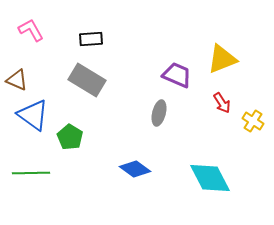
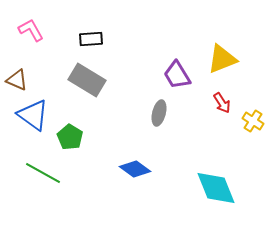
purple trapezoid: rotated 144 degrees counterclockwise
green line: moved 12 px right; rotated 30 degrees clockwise
cyan diamond: moved 6 px right, 10 px down; rotated 6 degrees clockwise
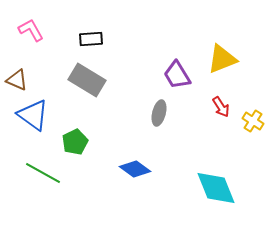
red arrow: moved 1 px left, 4 px down
green pentagon: moved 5 px right, 5 px down; rotated 15 degrees clockwise
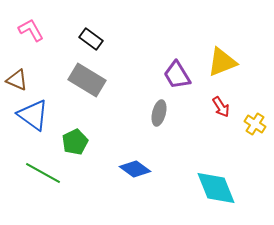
black rectangle: rotated 40 degrees clockwise
yellow triangle: moved 3 px down
yellow cross: moved 2 px right, 3 px down
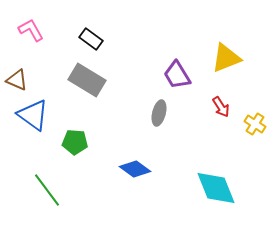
yellow triangle: moved 4 px right, 4 px up
green pentagon: rotated 30 degrees clockwise
green line: moved 4 px right, 17 px down; rotated 24 degrees clockwise
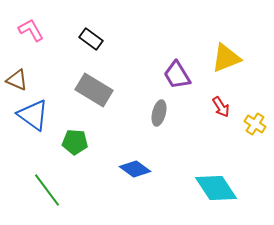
gray rectangle: moved 7 px right, 10 px down
cyan diamond: rotated 12 degrees counterclockwise
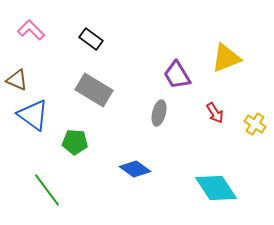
pink L-shape: rotated 16 degrees counterclockwise
red arrow: moved 6 px left, 6 px down
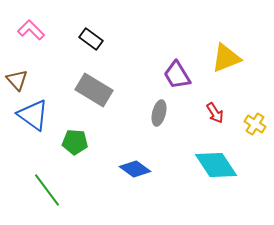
brown triangle: rotated 25 degrees clockwise
cyan diamond: moved 23 px up
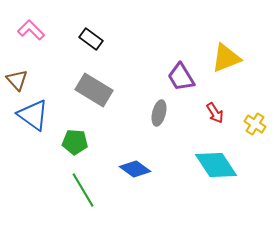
purple trapezoid: moved 4 px right, 2 px down
green line: moved 36 px right; rotated 6 degrees clockwise
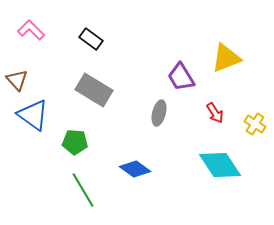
cyan diamond: moved 4 px right
